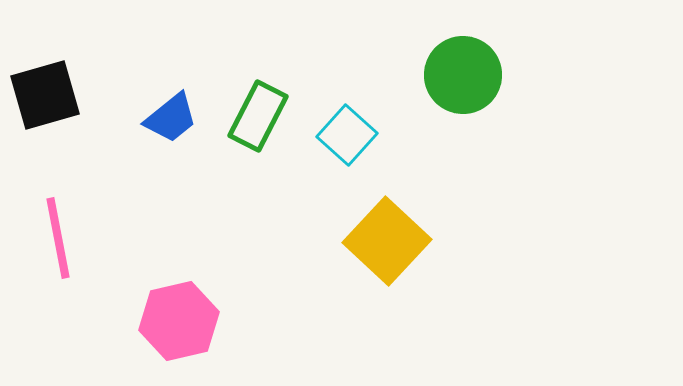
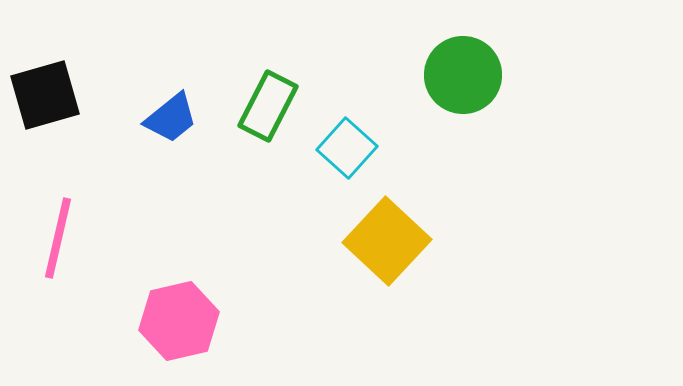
green rectangle: moved 10 px right, 10 px up
cyan square: moved 13 px down
pink line: rotated 24 degrees clockwise
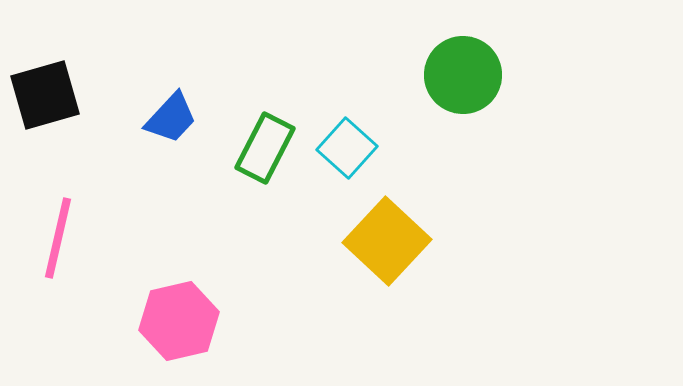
green rectangle: moved 3 px left, 42 px down
blue trapezoid: rotated 8 degrees counterclockwise
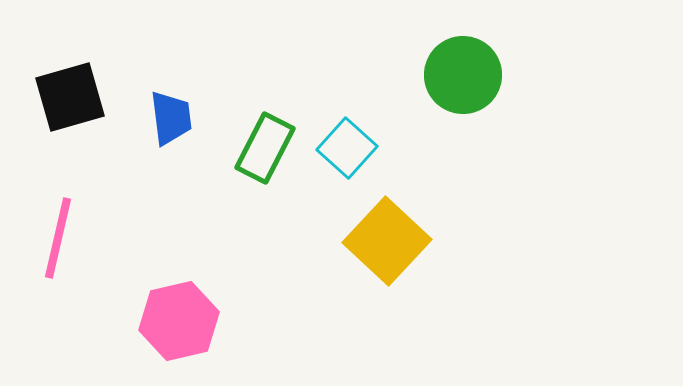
black square: moved 25 px right, 2 px down
blue trapezoid: rotated 50 degrees counterclockwise
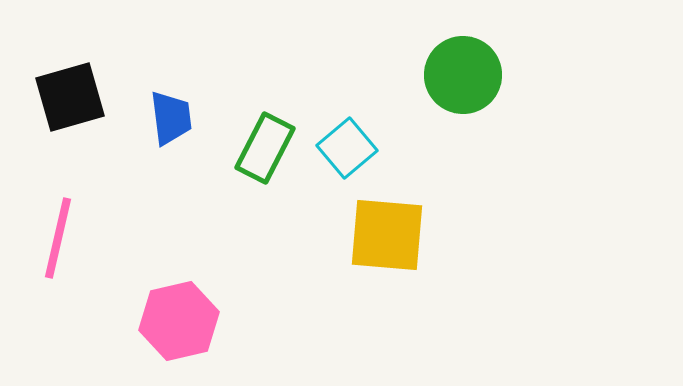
cyan square: rotated 8 degrees clockwise
yellow square: moved 6 px up; rotated 38 degrees counterclockwise
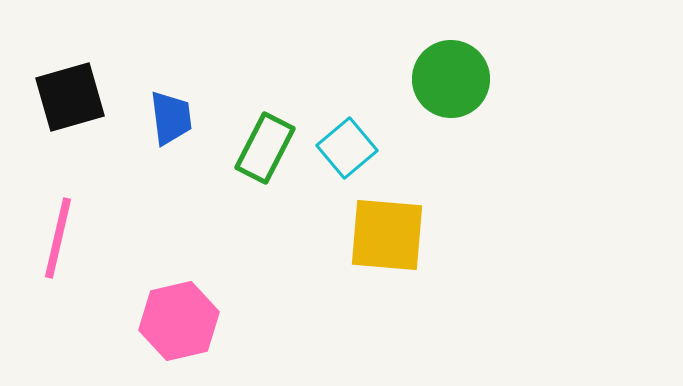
green circle: moved 12 px left, 4 px down
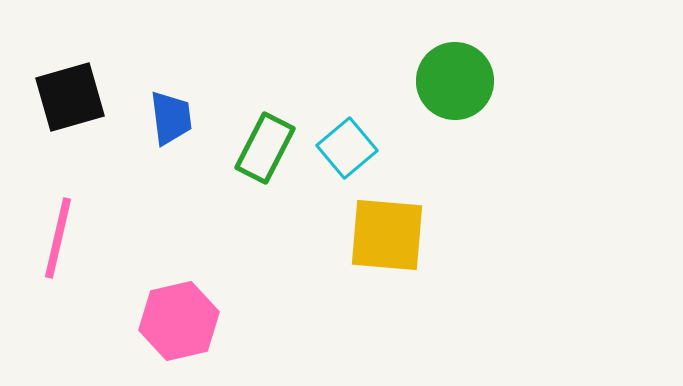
green circle: moved 4 px right, 2 px down
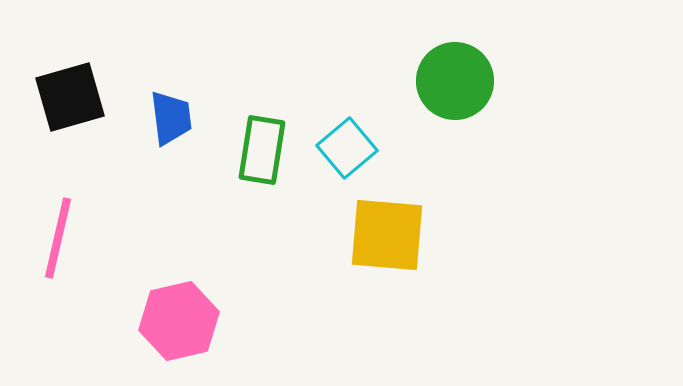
green rectangle: moved 3 px left, 2 px down; rotated 18 degrees counterclockwise
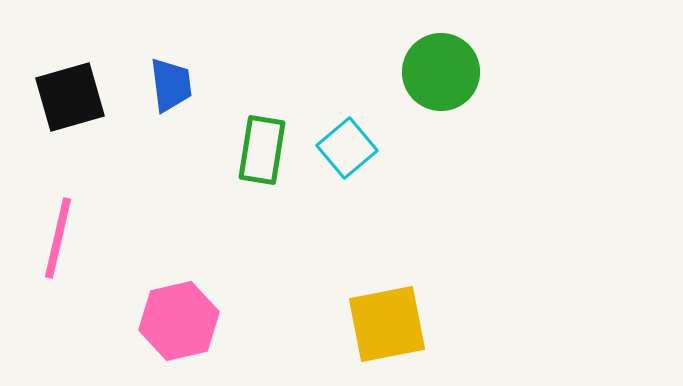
green circle: moved 14 px left, 9 px up
blue trapezoid: moved 33 px up
yellow square: moved 89 px down; rotated 16 degrees counterclockwise
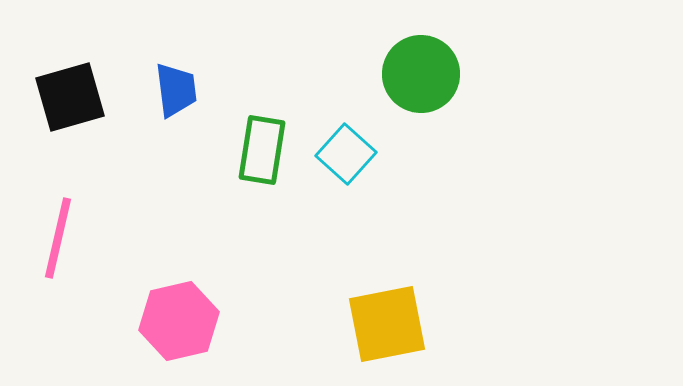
green circle: moved 20 px left, 2 px down
blue trapezoid: moved 5 px right, 5 px down
cyan square: moved 1 px left, 6 px down; rotated 8 degrees counterclockwise
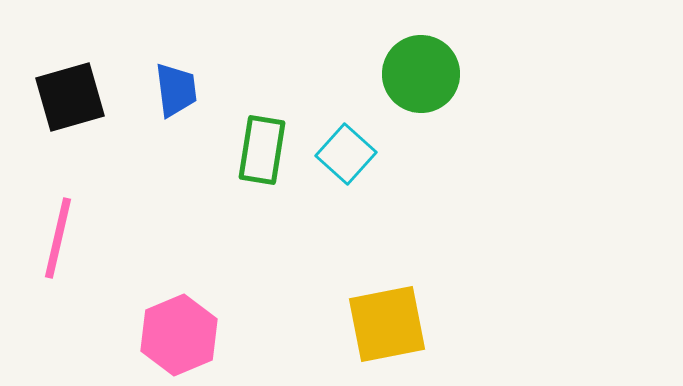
pink hexagon: moved 14 px down; rotated 10 degrees counterclockwise
